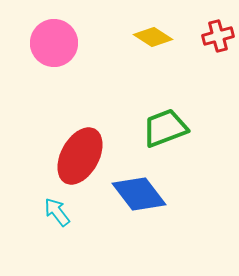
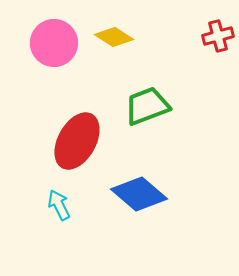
yellow diamond: moved 39 px left
green trapezoid: moved 18 px left, 22 px up
red ellipse: moved 3 px left, 15 px up
blue diamond: rotated 12 degrees counterclockwise
cyan arrow: moved 2 px right, 7 px up; rotated 12 degrees clockwise
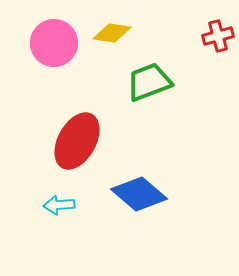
yellow diamond: moved 2 px left, 4 px up; rotated 24 degrees counterclockwise
green trapezoid: moved 2 px right, 24 px up
cyan arrow: rotated 68 degrees counterclockwise
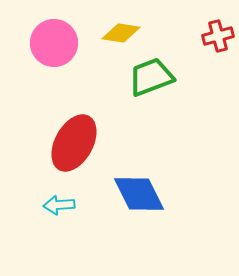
yellow diamond: moved 9 px right
green trapezoid: moved 2 px right, 5 px up
red ellipse: moved 3 px left, 2 px down
blue diamond: rotated 22 degrees clockwise
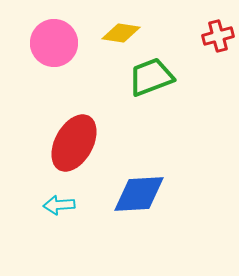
blue diamond: rotated 66 degrees counterclockwise
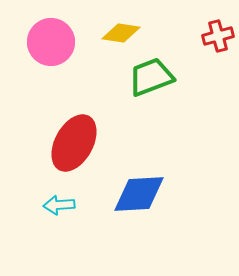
pink circle: moved 3 px left, 1 px up
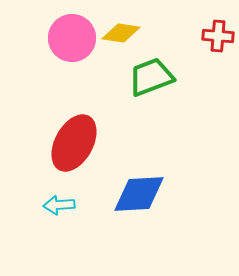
red cross: rotated 20 degrees clockwise
pink circle: moved 21 px right, 4 px up
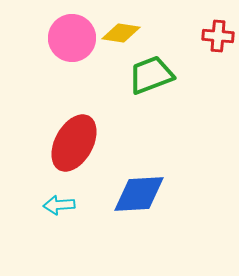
green trapezoid: moved 2 px up
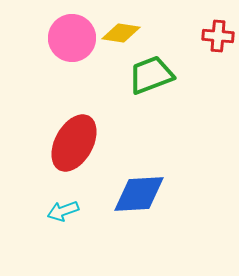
cyan arrow: moved 4 px right, 6 px down; rotated 16 degrees counterclockwise
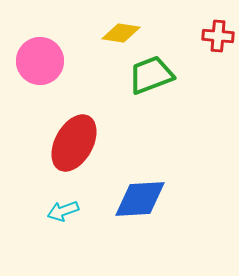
pink circle: moved 32 px left, 23 px down
blue diamond: moved 1 px right, 5 px down
